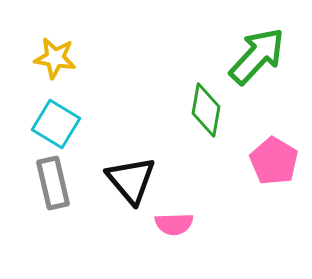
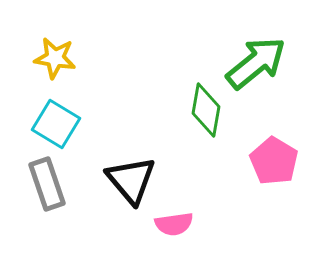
green arrow: moved 1 px left, 7 px down; rotated 8 degrees clockwise
gray rectangle: moved 6 px left, 1 px down; rotated 6 degrees counterclockwise
pink semicircle: rotated 6 degrees counterclockwise
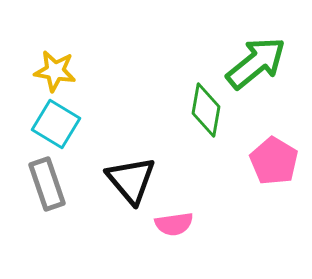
yellow star: moved 13 px down
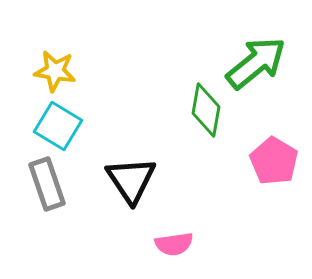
cyan square: moved 2 px right, 2 px down
black triangle: rotated 6 degrees clockwise
pink semicircle: moved 20 px down
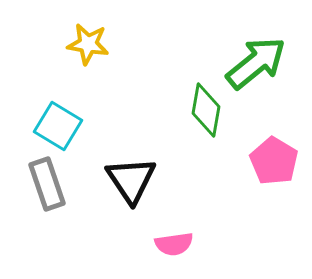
yellow star: moved 33 px right, 27 px up
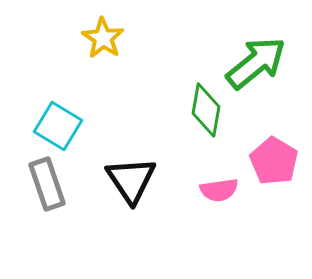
yellow star: moved 15 px right, 6 px up; rotated 24 degrees clockwise
pink semicircle: moved 45 px right, 54 px up
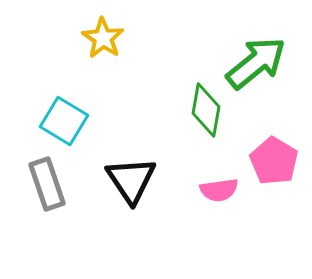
cyan square: moved 6 px right, 5 px up
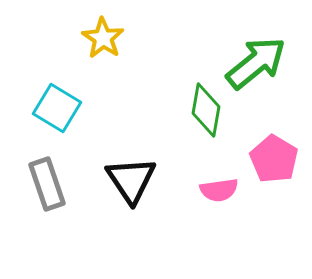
cyan square: moved 7 px left, 13 px up
pink pentagon: moved 2 px up
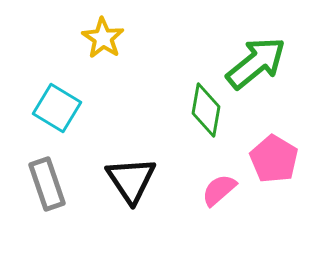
pink semicircle: rotated 147 degrees clockwise
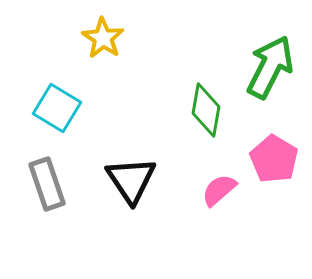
green arrow: moved 14 px right, 4 px down; rotated 24 degrees counterclockwise
